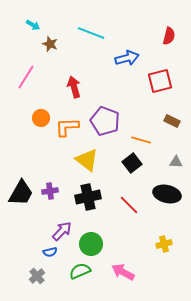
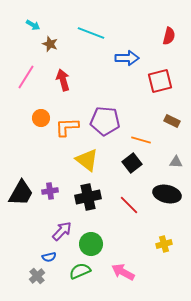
blue arrow: rotated 15 degrees clockwise
red arrow: moved 11 px left, 7 px up
purple pentagon: rotated 16 degrees counterclockwise
blue semicircle: moved 1 px left, 5 px down
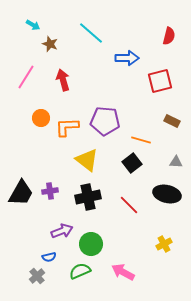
cyan line: rotated 20 degrees clockwise
purple arrow: rotated 25 degrees clockwise
yellow cross: rotated 14 degrees counterclockwise
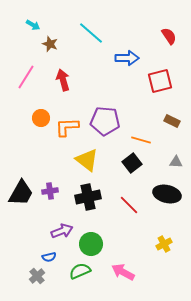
red semicircle: rotated 48 degrees counterclockwise
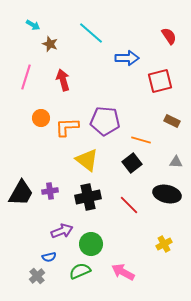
pink line: rotated 15 degrees counterclockwise
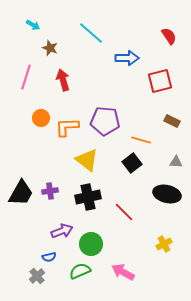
brown star: moved 4 px down
red line: moved 5 px left, 7 px down
